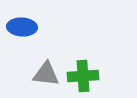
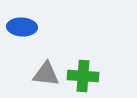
green cross: rotated 8 degrees clockwise
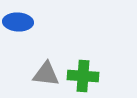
blue ellipse: moved 4 px left, 5 px up
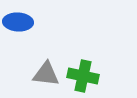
green cross: rotated 8 degrees clockwise
